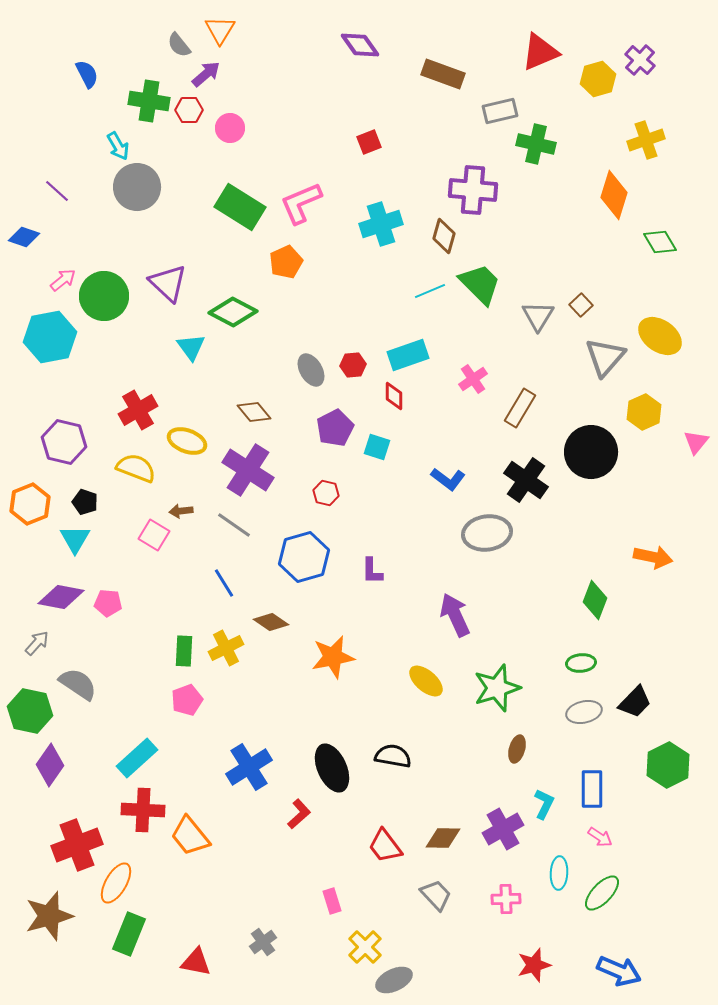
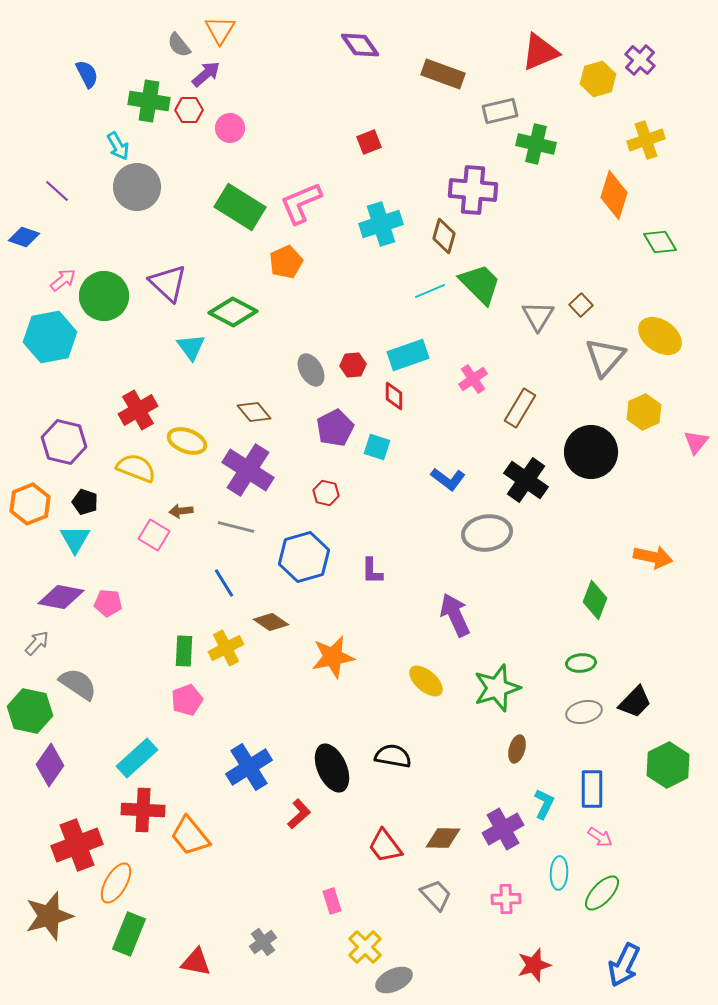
gray line at (234, 525): moved 2 px right, 2 px down; rotated 21 degrees counterclockwise
blue arrow at (619, 971): moved 5 px right, 6 px up; rotated 93 degrees clockwise
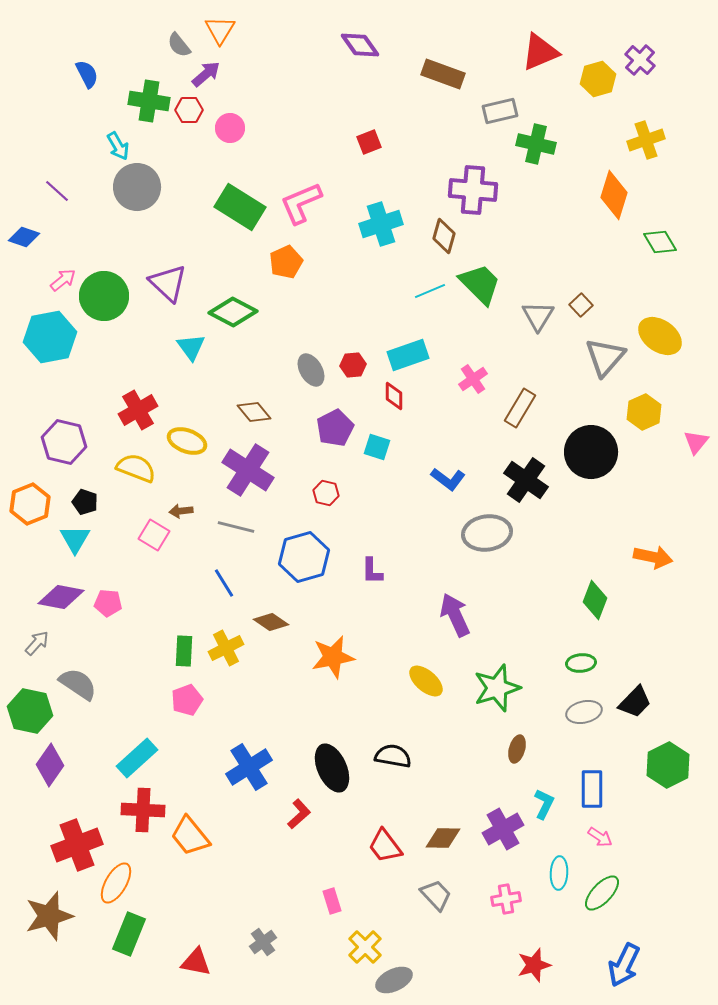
pink cross at (506, 899): rotated 8 degrees counterclockwise
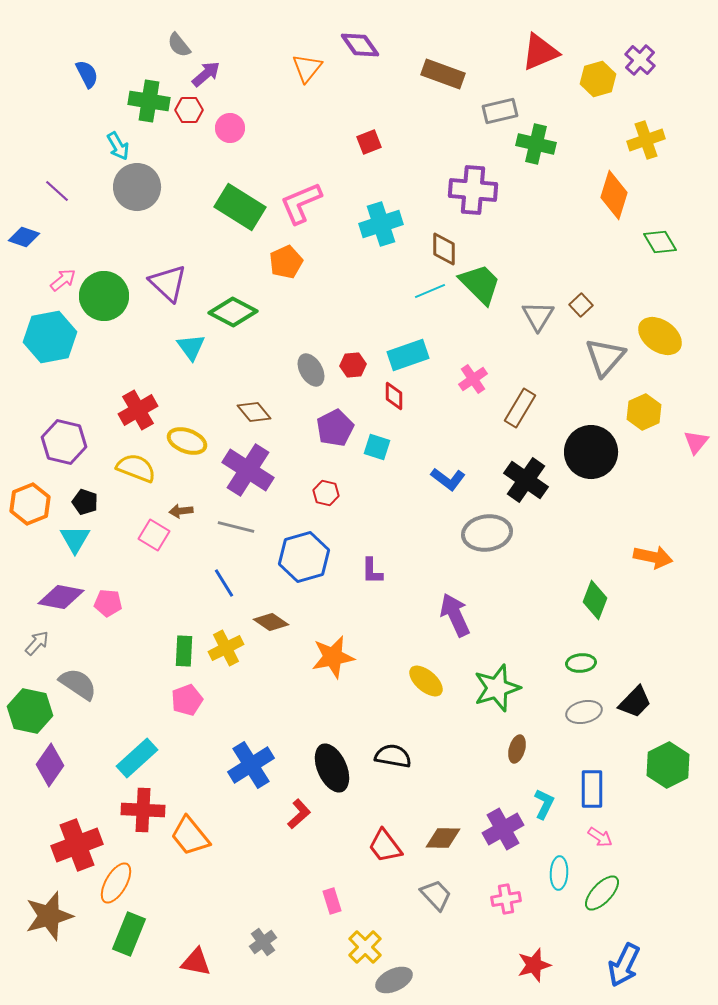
orange triangle at (220, 30): moved 87 px right, 38 px down; rotated 8 degrees clockwise
brown diamond at (444, 236): moved 13 px down; rotated 16 degrees counterclockwise
blue cross at (249, 767): moved 2 px right, 2 px up
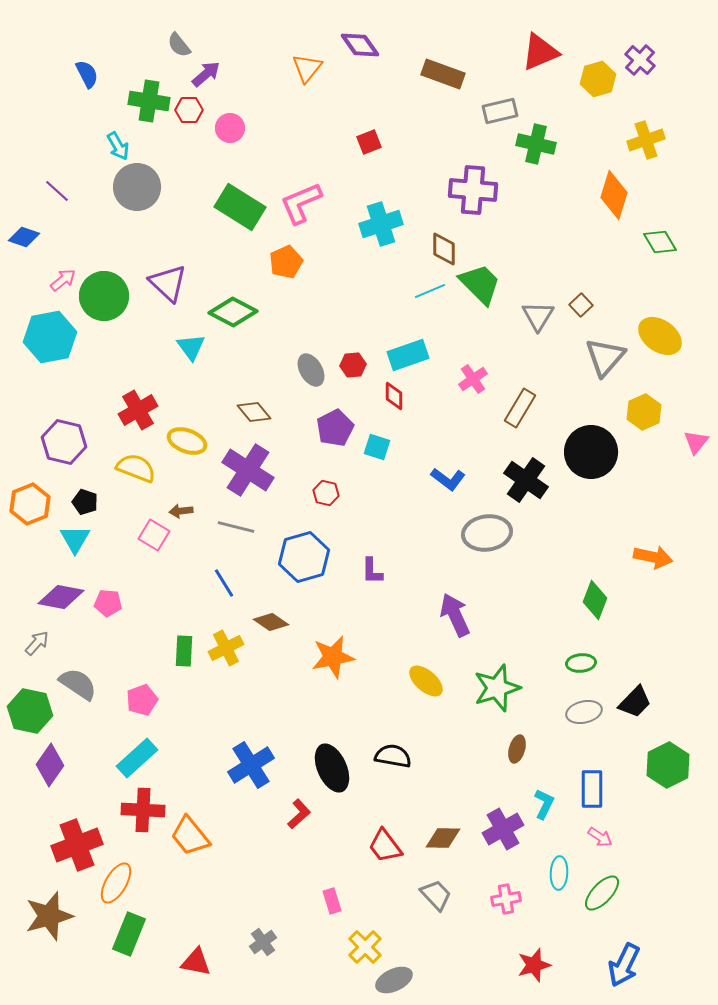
pink pentagon at (187, 700): moved 45 px left
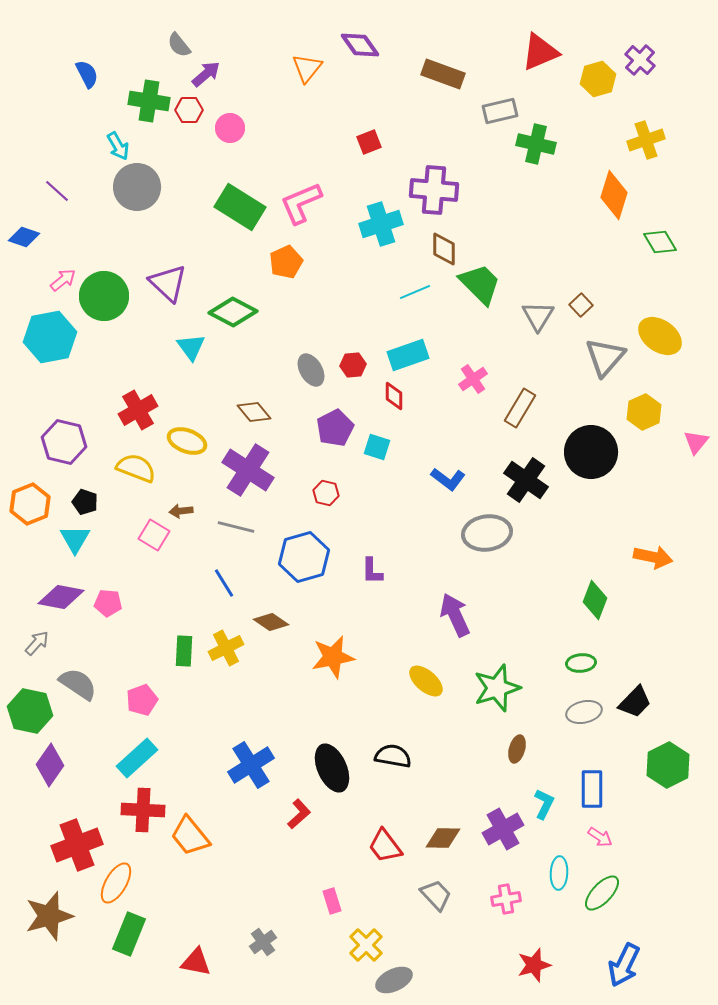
purple cross at (473, 190): moved 39 px left
cyan line at (430, 291): moved 15 px left, 1 px down
yellow cross at (365, 947): moved 1 px right, 2 px up
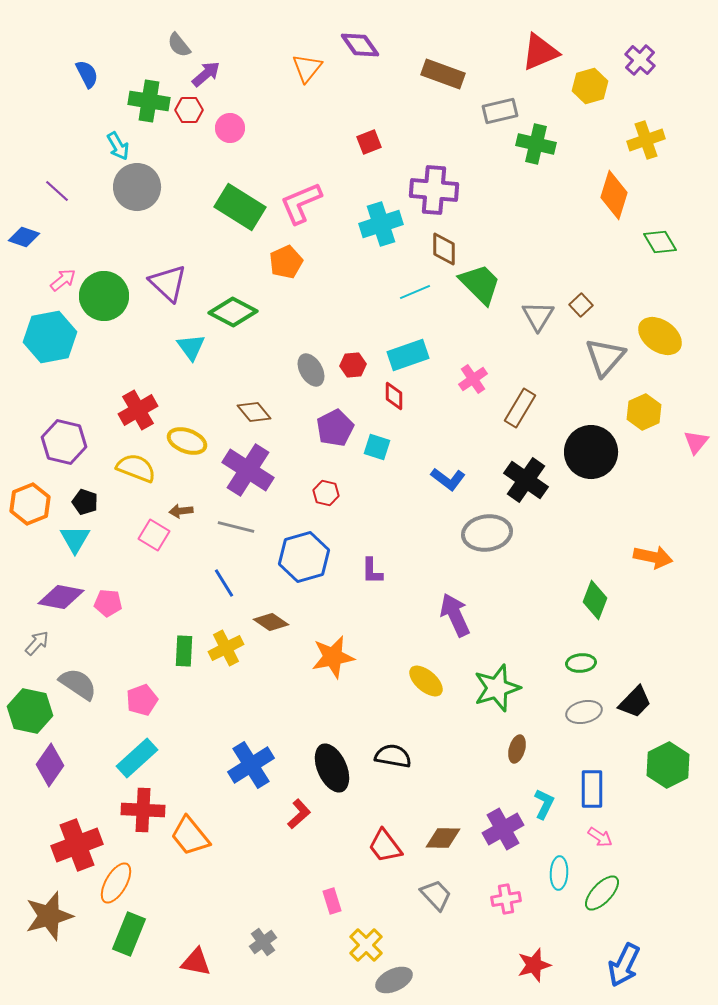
yellow hexagon at (598, 79): moved 8 px left, 7 px down
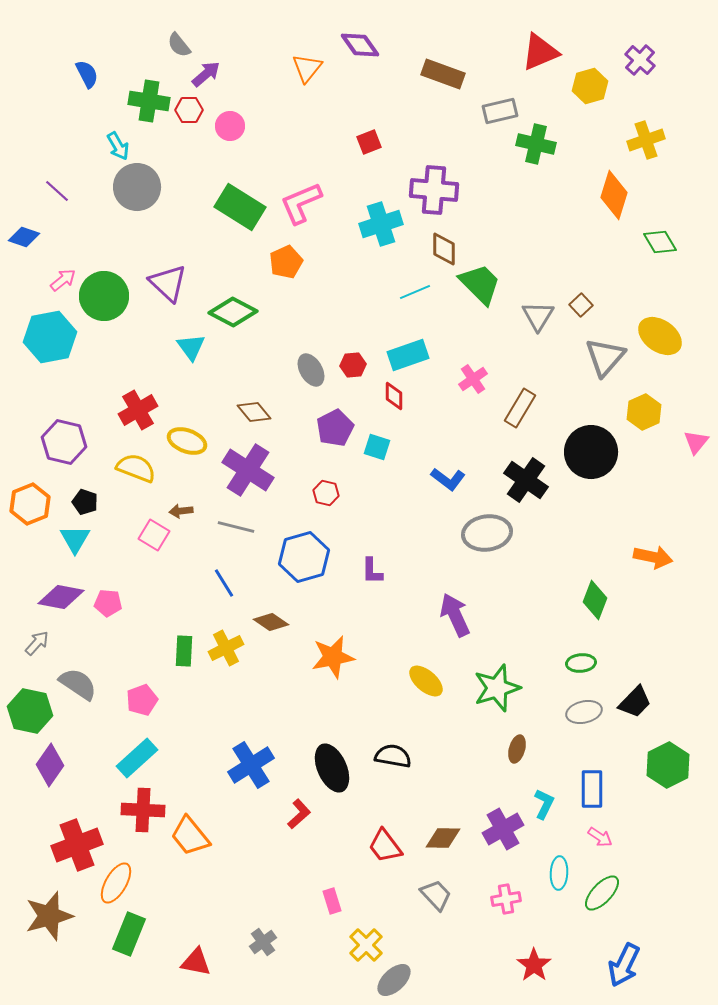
pink circle at (230, 128): moved 2 px up
red star at (534, 965): rotated 20 degrees counterclockwise
gray ellipse at (394, 980): rotated 18 degrees counterclockwise
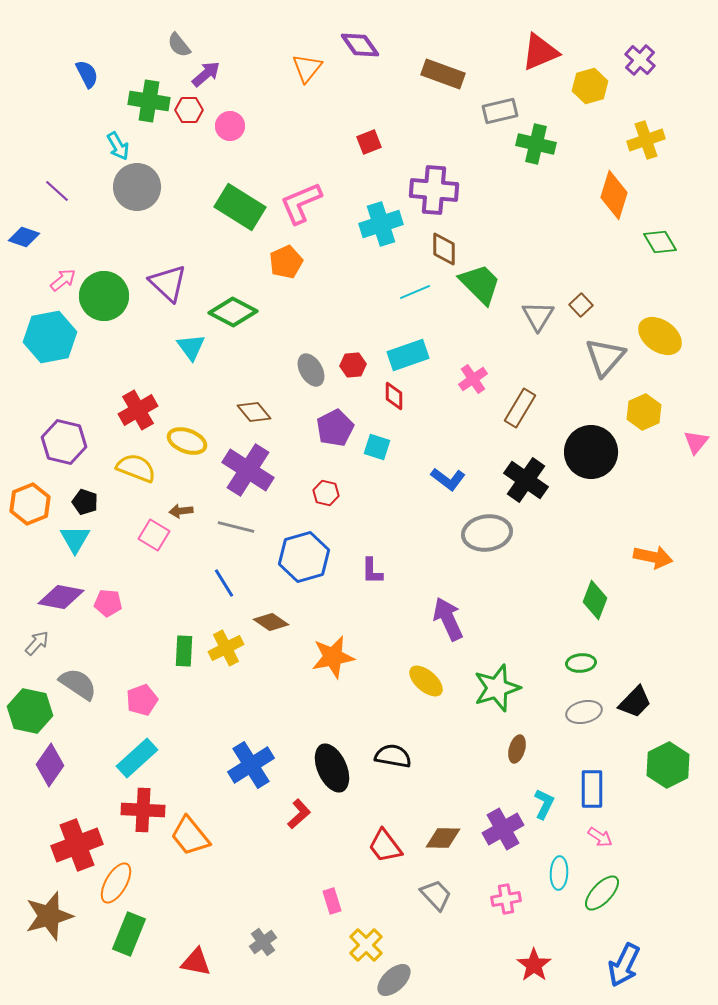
purple arrow at (455, 615): moved 7 px left, 4 px down
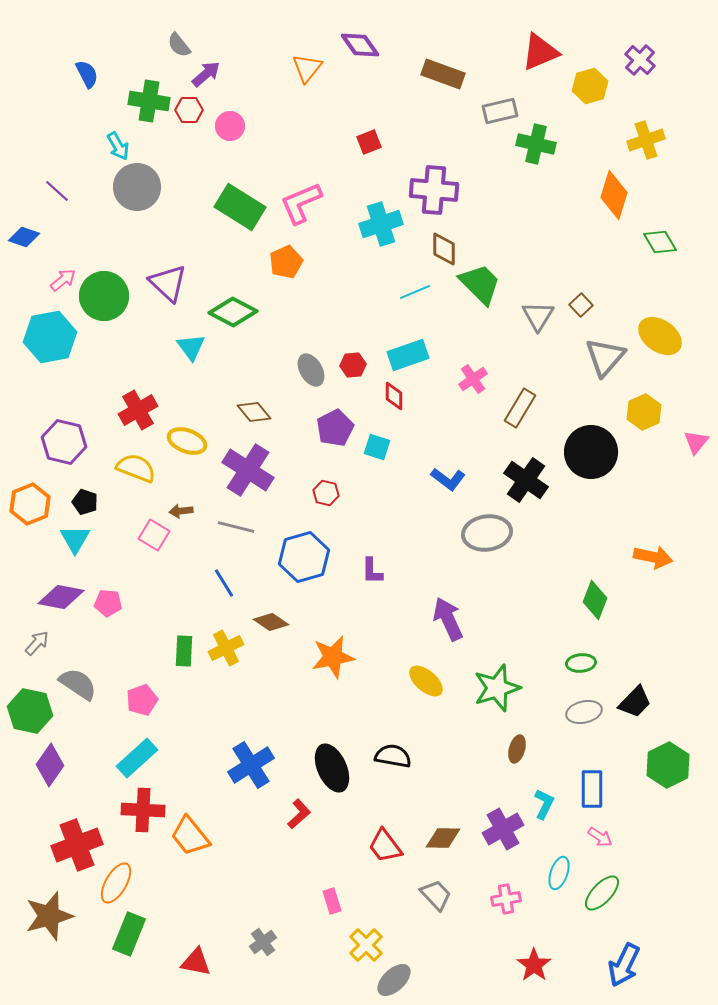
cyan ellipse at (559, 873): rotated 16 degrees clockwise
